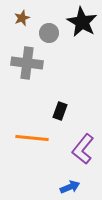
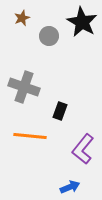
gray circle: moved 3 px down
gray cross: moved 3 px left, 24 px down; rotated 12 degrees clockwise
orange line: moved 2 px left, 2 px up
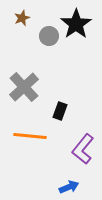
black star: moved 6 px left, 2 px down; rotated 8 degrees clockwise
gray cross: rotated 28 degrees clockwise
blue arrow: moved 1 px left
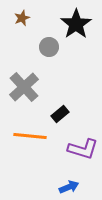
gray circle: moved 11 px down
black rectangle: moved 3 px down; rotated 30 degrees clockwise
purple L-shape: rotated 112 degrees counterclockwise
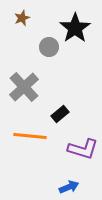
black star: moved 1 px left, 4 px down
